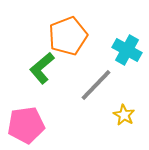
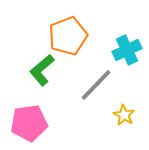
cyan cross: rotated 36 degrees clockwise
green L-shape: moved 2 px down
pink pentagon: moved 3 px right, 2 px up
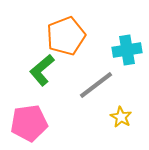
orange pentagon: moved 2 px left
cyan cross: rotated 16 degrees clockwise
gray line: rotated 9 degrees clockwise
yellow star: moved 3 px left, 2 px down
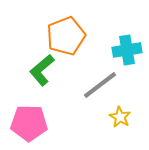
gray line: moved 4 px right
yellow star: moved 1 px left
pink pentagon: rotated 9 degrees clockwise
